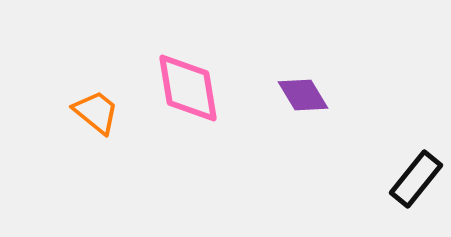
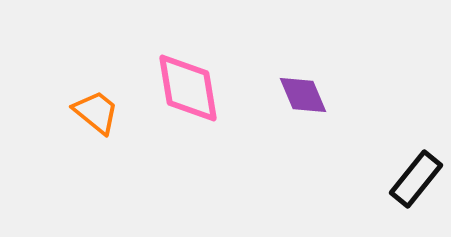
purple diamond: rotated 8 degrees clockwise
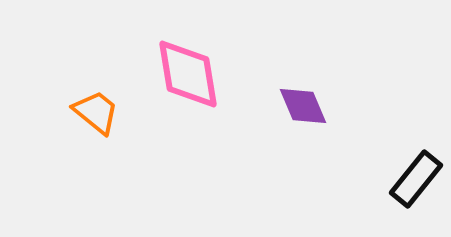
pink diamond: moved 14 px up
purple diamond: moved 11 px down
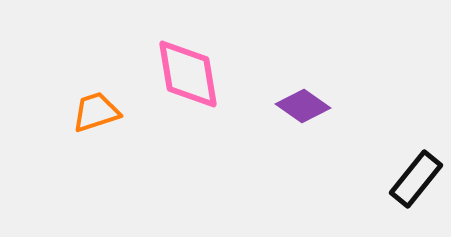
purple diamond: rotated 32 degrees counterclockwise
orange trapezoid: rotated 57 degrees counterclockwise
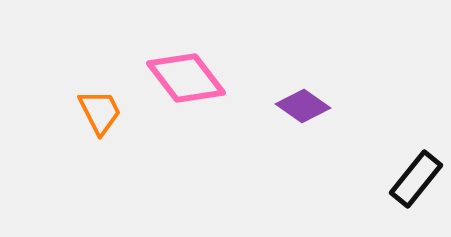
pink diamond: moved 2 px left, 4 px down; rotated 28 degrees counterclockwise
orange trapezoid: moved 4 px right; rotated 81 degrees clockwise
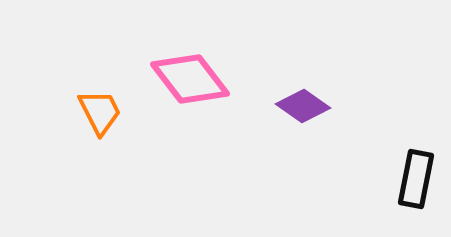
pink diamond: moved 4 px right, 1 px down
black rectangle: rotated 28 degrees counterclockwise
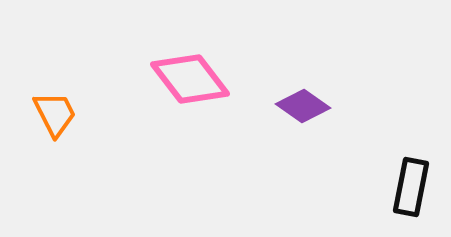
orange trapezoid: moved 45 px left, 2 px down
black rectangle: moved 5 px left, 8 px down
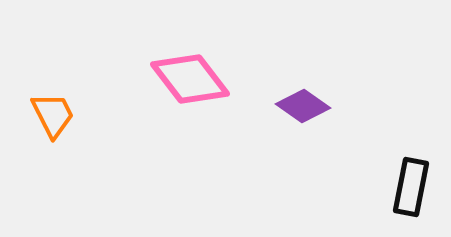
orange trapezoid: moved 2 px left, 1 px down
